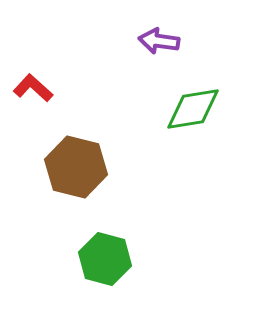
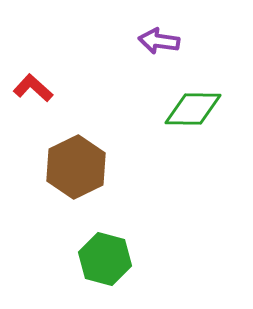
green diamond: rotated 10 degrees clockwise
brown hexagon: rotated 20 degrees clockwise
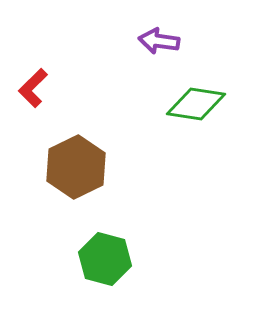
red L-shape: rotated 87 degrees counterclockwise
green diamond: moved 3 px right, 5 px up; rotated 8 degrees clockwise
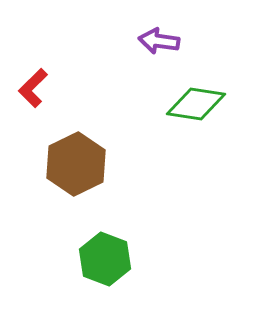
brown hexagon: moved 3 px up
green hexagon: rotated 6 degrees clockwise
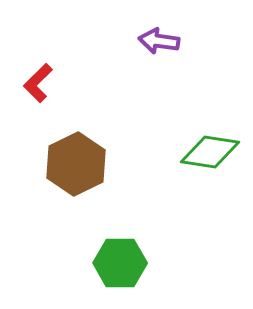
red L-shape: moved 5 px right, 5 px up
green diamond: moved 14 px right, 48 px down
green hexagon: moved 15 px right, 4 px down; rotated 21 degrees counterclockwise
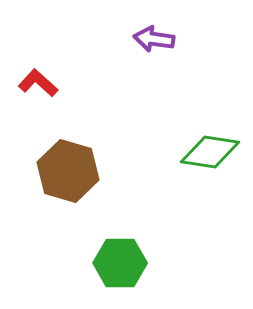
purple arrow: moved 5 px left, 2 px up
red L-shape: rotated 87 degrees clockwise
brown hexagon: moved 8 px left, 7 px down; rotated 18 degrees counterclockwise
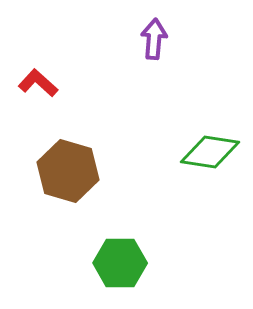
purple arrow: rotated 87 degrees clockwise
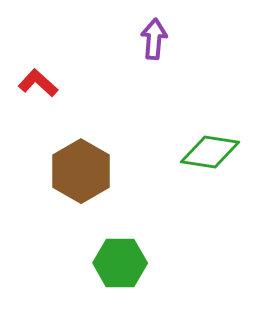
brown hexagon: moved 13 px right; rotated 14 degrees clockwise
